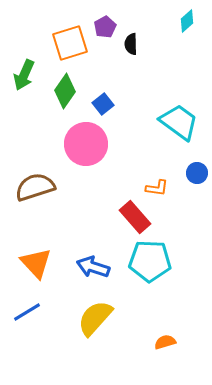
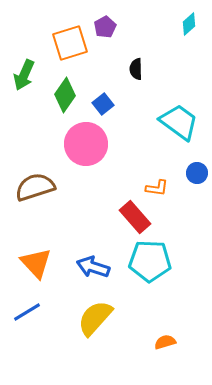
cyan diamond: moved 2 px right, 3 px down
black semicircle: moved 5 px right, 25 px down
green diamond: moved 4 px down
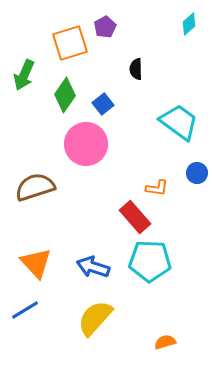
blue line: moved 2 px left, 2 px up
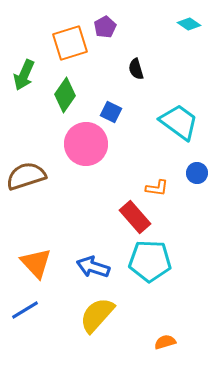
cyan diamond: rotated 75 degrees clockwise
black semicircle: rotated 15 degrees counterclockwise
blue square: moved 8 px right, 8 px down; rotated 25 degrees counterclockwise
brown semicircle: moved 9 px left, 11 px up
yellow semicircle: moved 2 px right, 3 px up
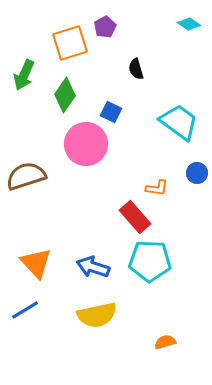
yellow semicircle: rotated 144 degrees counterclockwise
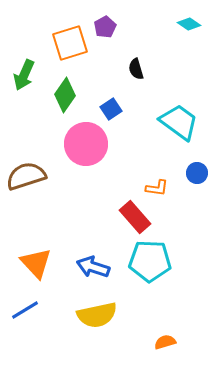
blue square: moved 3 px up; rotated 30 degrees clockwise
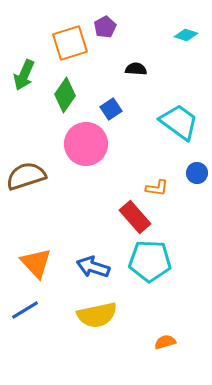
cyan diamond: moved 3 px left, 11 px down; rotated 15 degrees counterclockwise
black semicircle: rotated 110 degrees clockwise
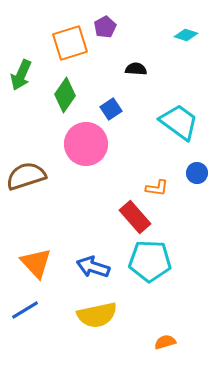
green arrow: moved 3 px left
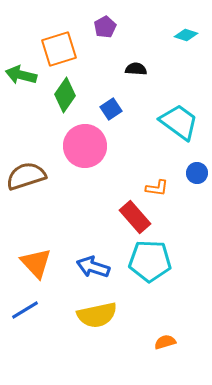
orange square: moved 11 px left, 6 px down
green arrow: rotated 80 degrees clockwise
pink circle: moved 1 px left, 2 px down
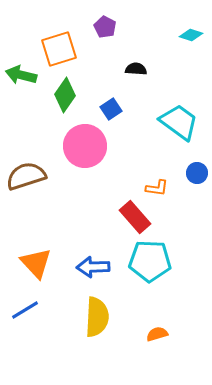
purple pentagon: rotated 15 degrees counterclockwise
cyan diamond: moved 5 px right
blue arrow: rotated 20 degrees counterclockwise
yellow semicircle: moved 2 px down; rotated 75 degrees counterclockwise
orange semicircle: moved 8 px left, 8 px up
